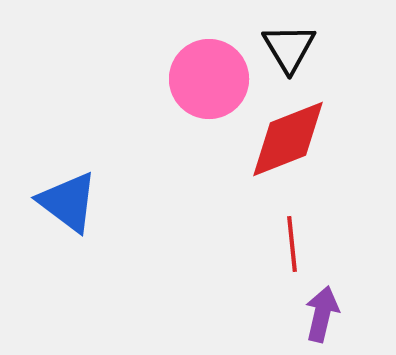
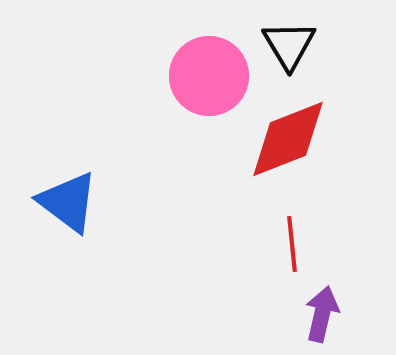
black triangle: moved 3 px up
pink circle: moved 3 px up
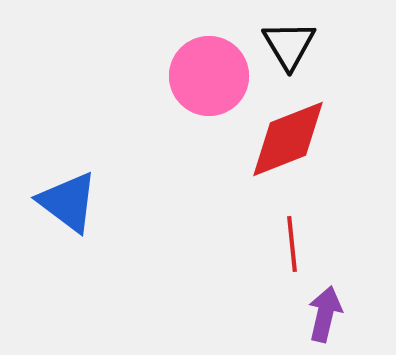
purple arrow: moved 3 px right
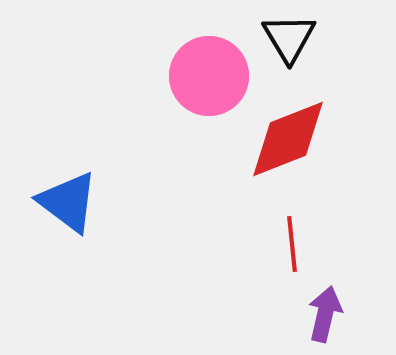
black triangle: moved 7 px up
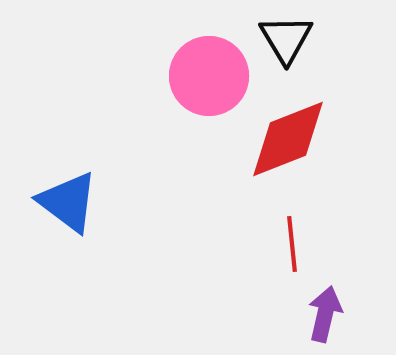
black triangle: moved 3 px left, 1 px down
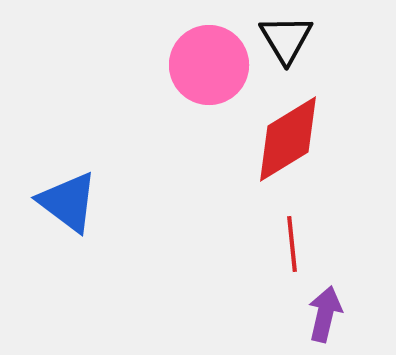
pink circle: moved 11 px up
red diamond: rotated 10 degrees counterclockwise
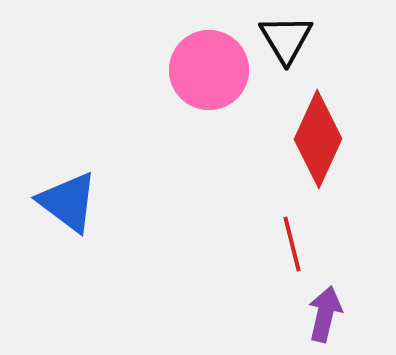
pink circle: moved 5 px down
red diamond: moved 30 px right; rotated 34 degrees counterclockwise
red line: rotated 8 degrees counterclockwise
